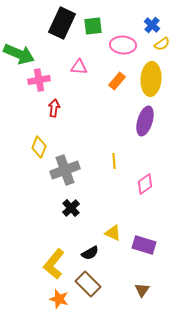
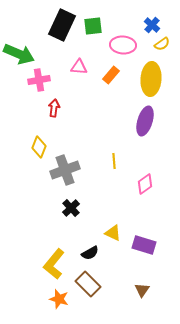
black rectangle: moved 2 px down
orange rectangle: moved 6 px left, 6 px up
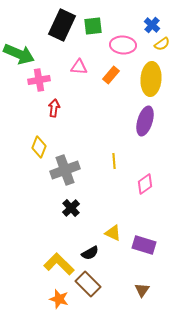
yellow L-shape: moved 5 px right; rotated 96 degrees clockwise
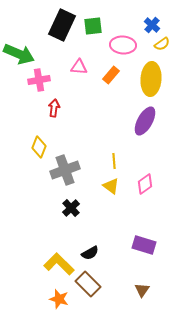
purple ellipse: rotated 12 degrees clockwise
yellow triangle: moved 2 px left, 47 px up; rotated 12 degrees clockwise
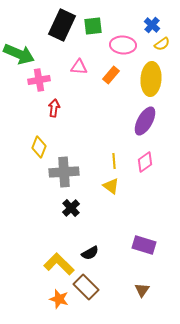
gray cross: moved 1 px left, 2 px down; rotated 16 degrees clockwise
pink diamond: moved 22 px up
brown rectangle: moved 2 px left, 3 px down
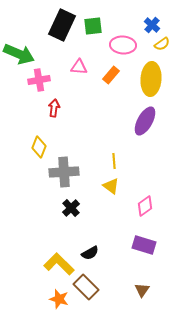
pink diamond: moved 44 px down
